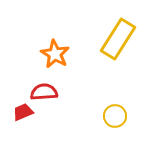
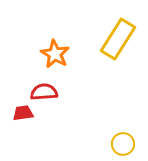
red trapezoid: moved 1 px down; rotated 15 degrees clockwise
yellow circle: moved 8 px right, 28 px down
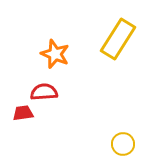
orange star: rotated 8 degrees counterclockwise
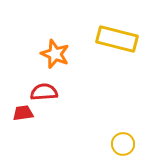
yellow rectangle: moved 1 px left; rotated 72 degrees clockwise
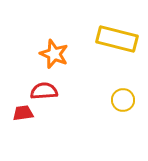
orange star: moved 1 px left
red semicircle: moved 1 px up
yellow circle: moved 44 px up
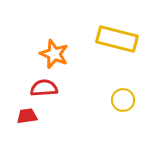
red semicircle: moved 3 px up
red trapezoid: moved 4 px right, 3 px down
